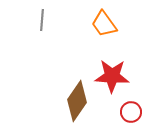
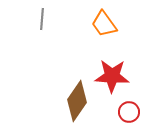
gray line: moved 1 px up
red circle: moved 2 px left
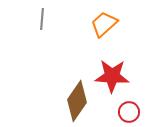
orange trapezoid: rotated 84 degrees clockwise
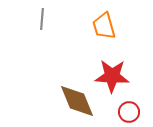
orange trapezoid: moved 2 px down; rotated 64 degrees counterclockwise
brown diamond: rotated 57 degrees counterclockwise
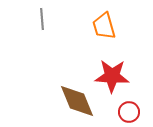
gray line: rotated 10 degrees counterclockwise
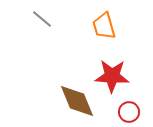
gray line: rotated 45 degrees counterclockwise
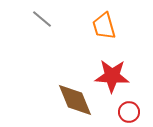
brown diamond: moved 2 px left, 1 px up
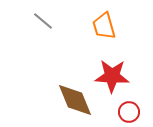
gray line: moved 1 px right, 2 px down
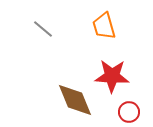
gray line: moved 8 px down
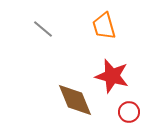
red star: rotated 12 degrees clockwise
